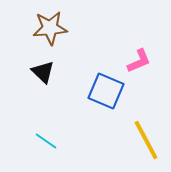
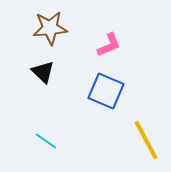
pink L-shape: moved 30 px left, 16 px up
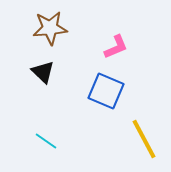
pink L-shape: moved 7 px right, 2 px down
yellow line: moved 2 px left, 1 px up
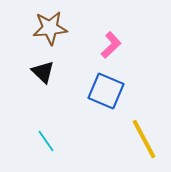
pink L-shape: moved 5 px left, 2 px up; rotated 20 degrees counterclockwise
cyan line: rotated 20 degrees clockwise
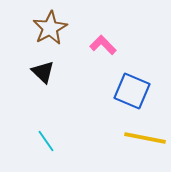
brown star: rotated 24 degrees counterclockwise
pink L-shape: moved 8 px left; rotated 92 degrees counterclockwise
blue square: moved 26 px right
yellow line: moved 1 px right, 1 px up; rotated 51 degrees counterclockwise
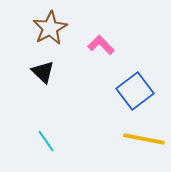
pink L-shape: moved 2 px left
blue square: moved 3 px right; rotated 30 degrees clockwise
yellow line: moved 1 px left, 1 px down
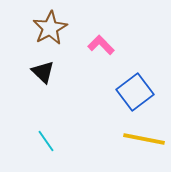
blue square: moved 1 px down
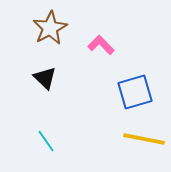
black triangle: moved 2 px right, 6 px down
blue square: rotated 21 degrees clockwise
